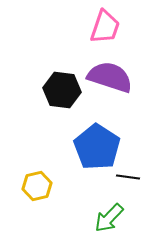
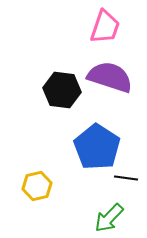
black line: moved 2 px left, 1 px down
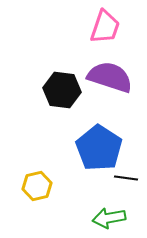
blue pentagon: moved 2 px right, 1 px down
green arrow: rotated 36 degrees clockwise
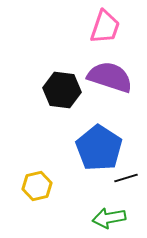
black line: rotated 25 degrees counterclockwise
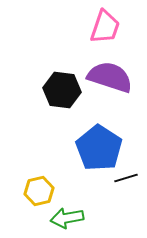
yellow hexagon: moved 2 px right, 5 px down
green arrow: moved 42 px left
